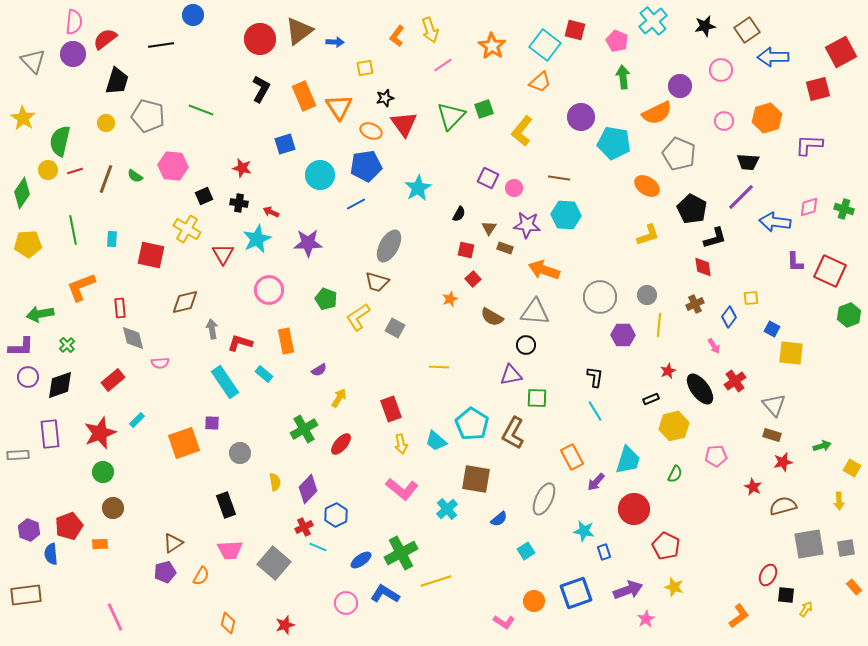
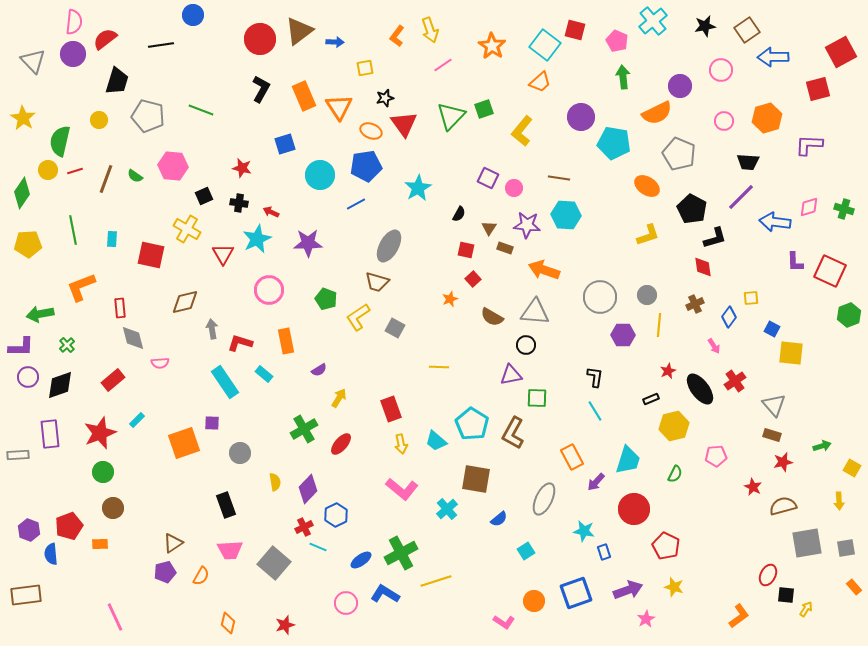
yellow circle at (106, 123): moved 7 px left, 3 px up
gray square at (809, 544): moved 2 px left, 1 px up
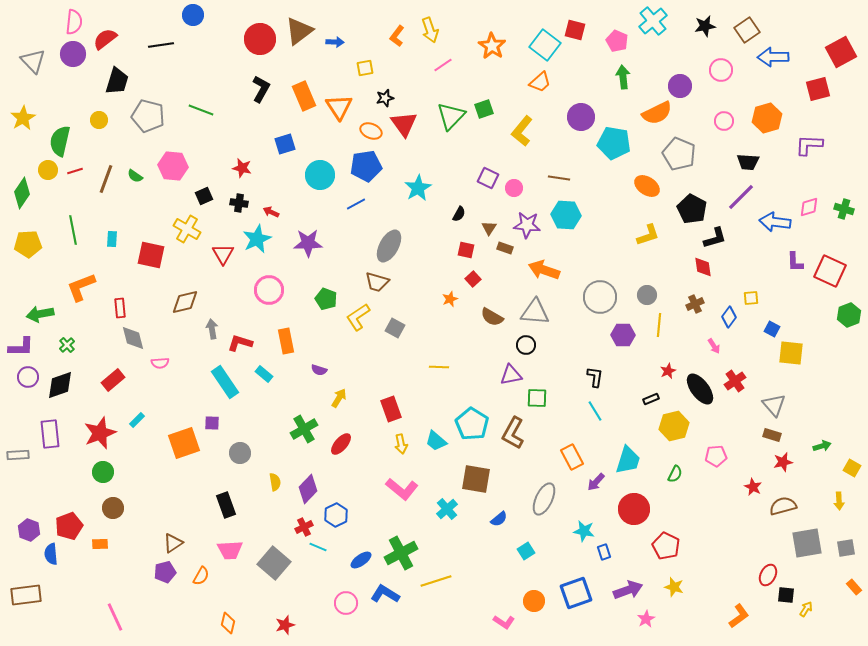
yellow star at (23, 118): rotated 10 degrees clockwise
purple semicircle at (319, 370): rotated 49 degrees clockwise
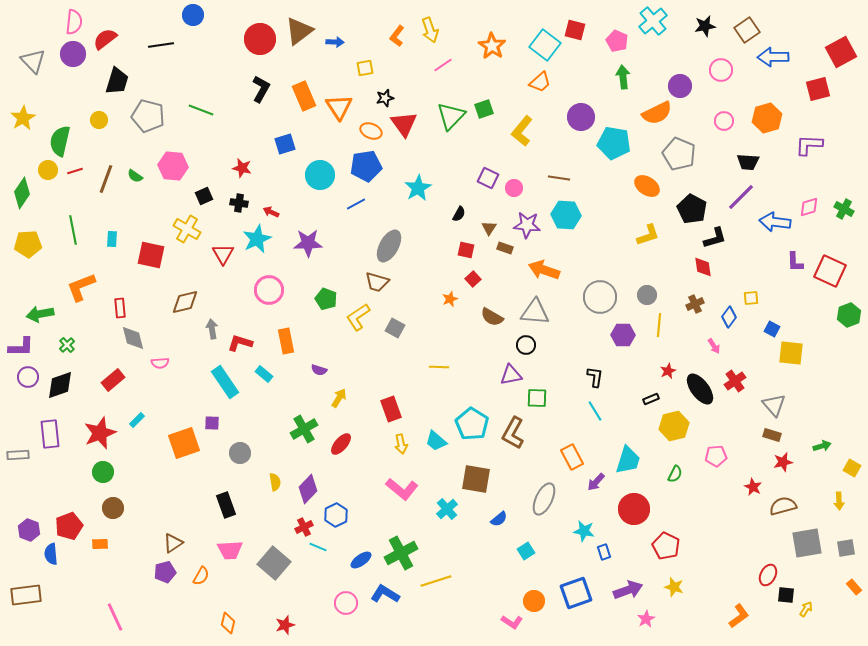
green cross at (844, 209): rotated 12 degrees clockwise
pink L-shape at (504, 622): moved 8 px right
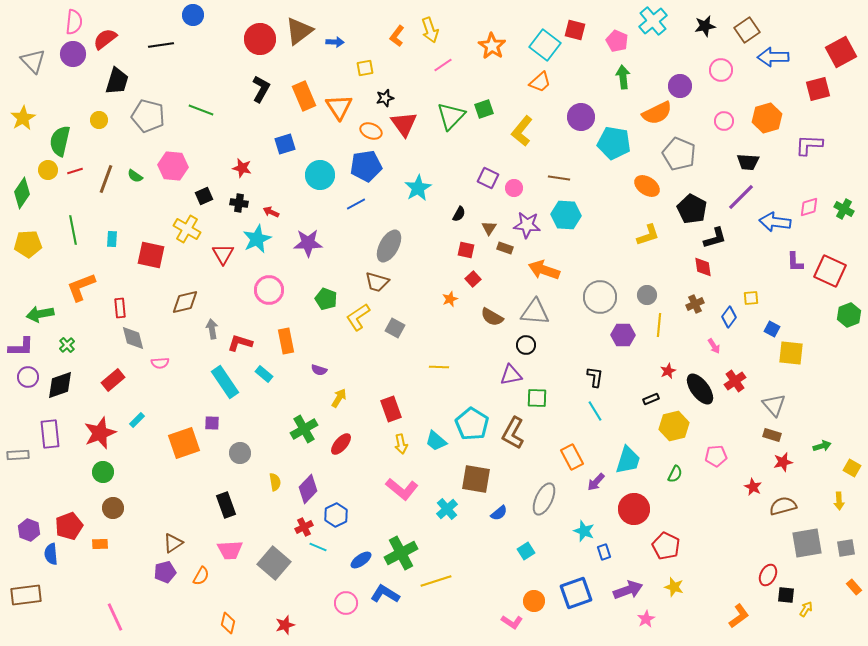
blue semicircle at (499, 519): moved 6 px up
cyan star at (584, 531): rotated 10 degrees clockwise
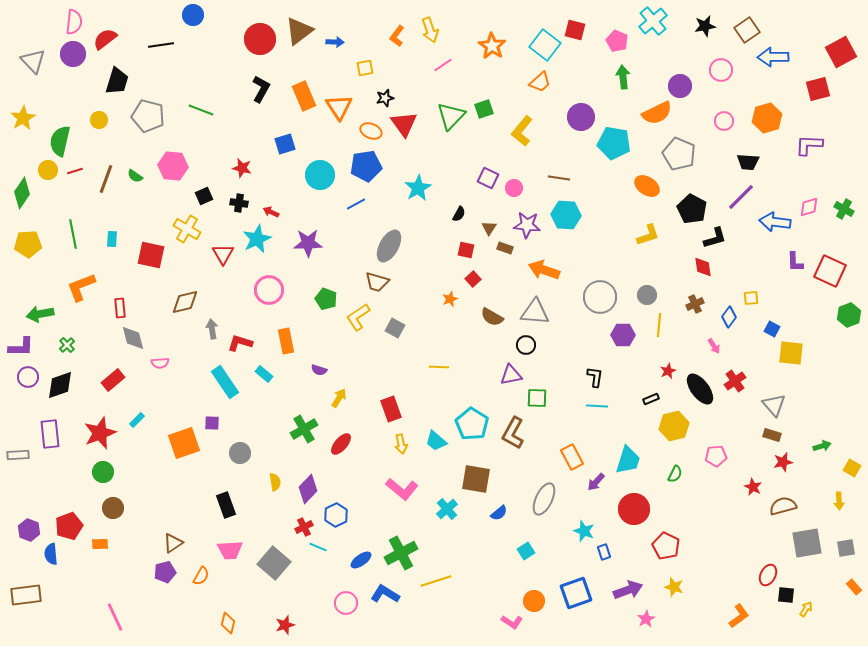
green line at (73, 230): moved 4 px down
cyan line at (595, 411): moved 2 px right, 5 px up; rotated 55 degrees counterclockwise
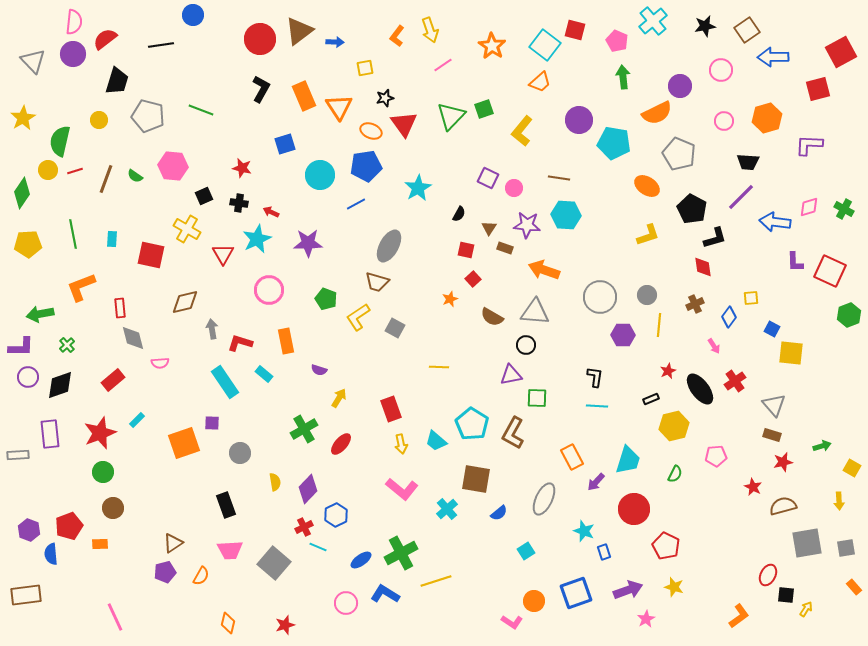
purple circle at (581, 117): moved 2 px left, 3 px down
